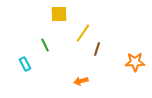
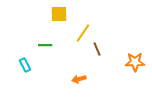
green line: rotated 64 degrees counterclockwise
brown line: rotated 40 degrees counterclockwise
cyan rectangle: moved 1 px down
orange arrow: moved 2 px left, 2 px up
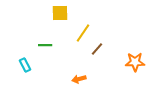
yellow square: moved 1 px right, 1 px up
brown line: rotated 64 degrees clockwise
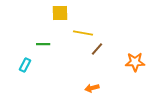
yellow line: rotated 66 degrees clockwise
green line: moved 2 px left, 1 px up
cyan rectangle: rotated 56 degrees clockwise
orange arrow: moved 13 px right, 9 px down
